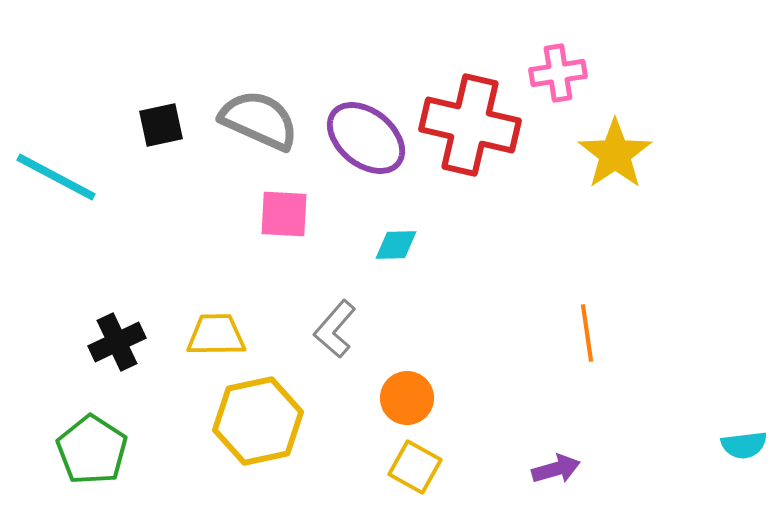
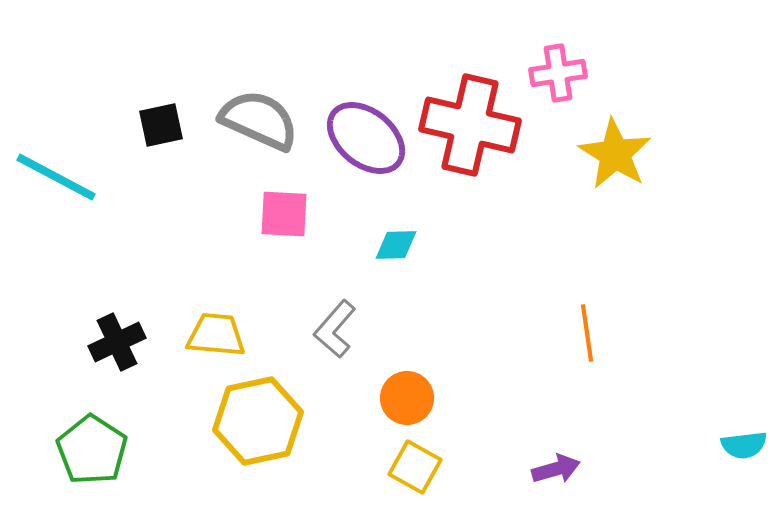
yellow star: rotated 6 degrees counterclockwise
yellow trapezoid: rotated 6 degrees clockwise
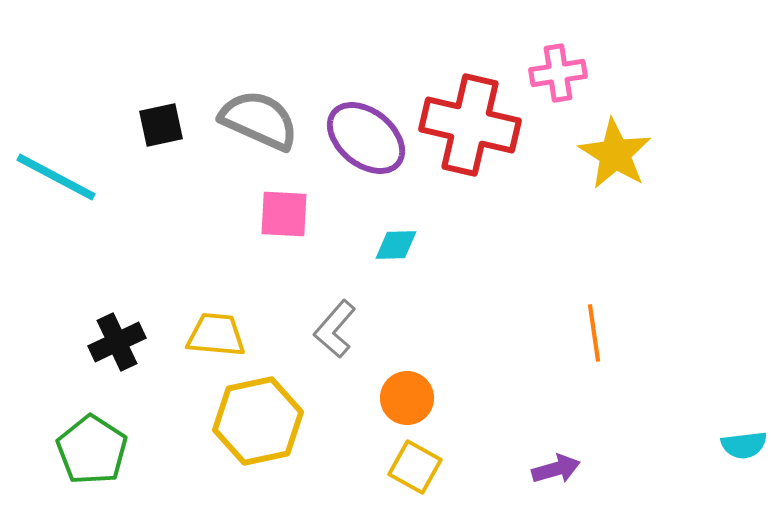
orange line: moved 7 px right
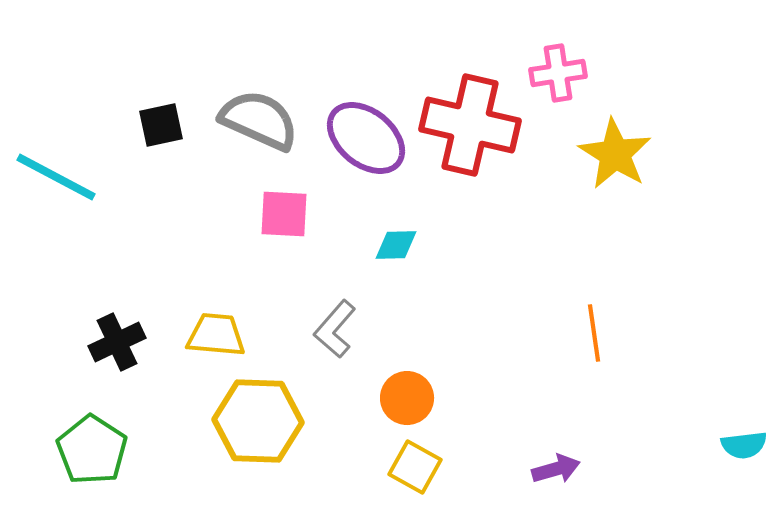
yellow hexagon: rotated 14 degrees clockwise
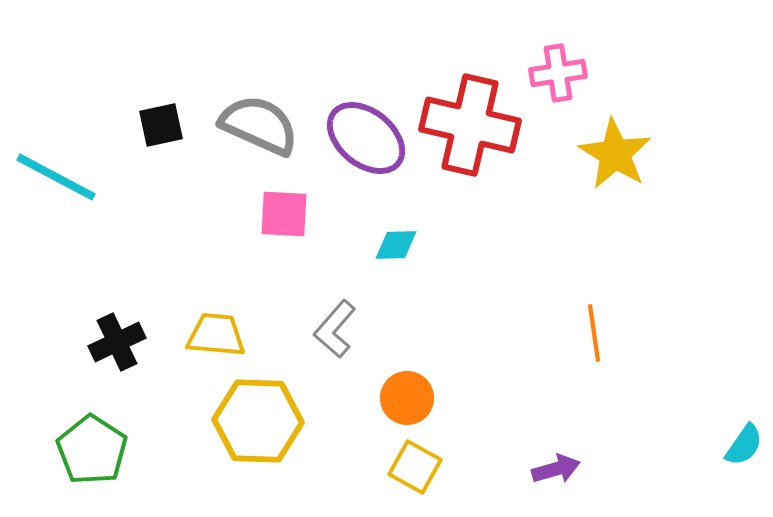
gray semicircle: moved 5 px down
cyan semicircle: rotated 48 degrees counterclockwise
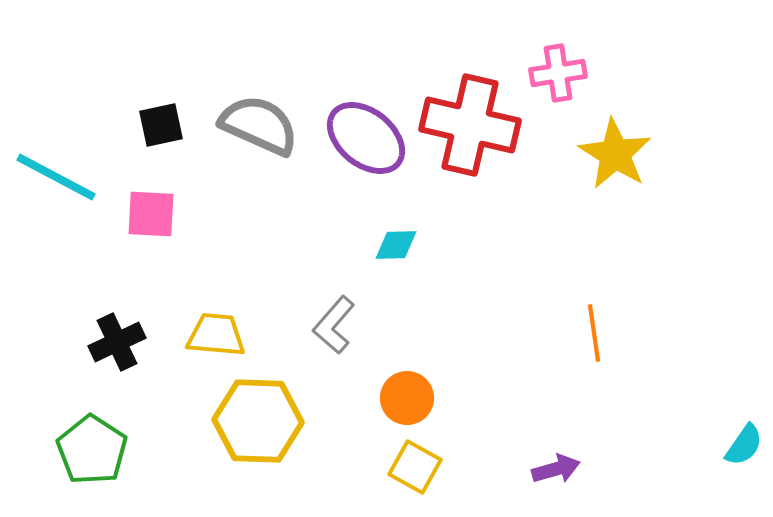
pink square: moved 133 px left
gray L-shape: moved 1 px left, 4 px up
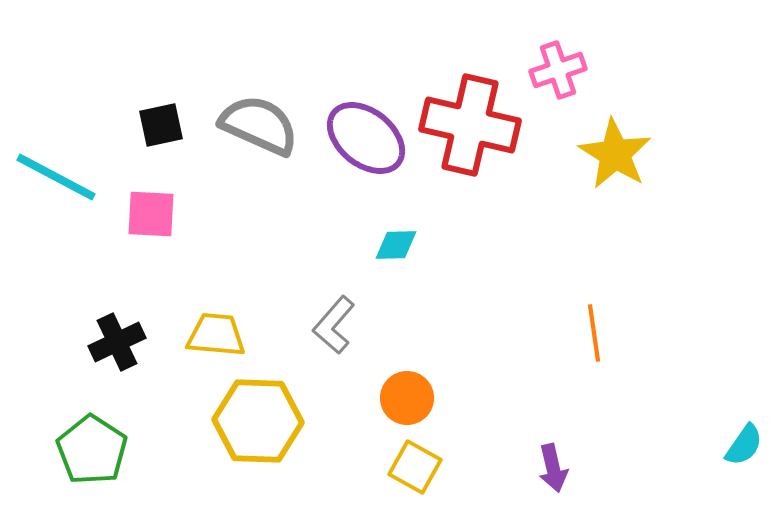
pink cross: moved 3 px up; rotated 10 degrees counterclockwise
purple arrow: moved 3 px left, 1 px up; rotated 93 degrees clockwise
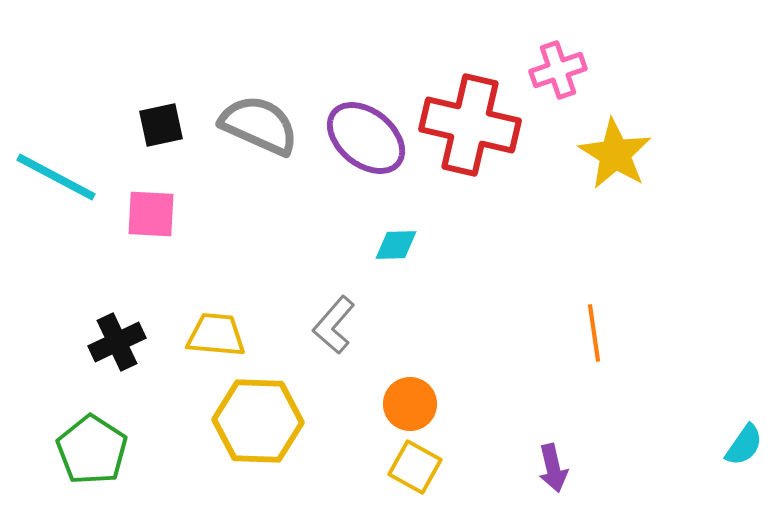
orange circle: moved 3 px right, 6 px down
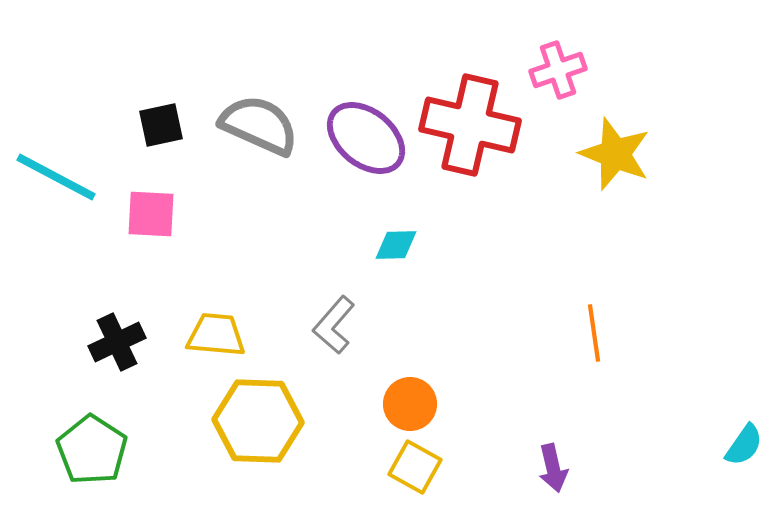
yellow star: rotated 10 degrees counterclockwise
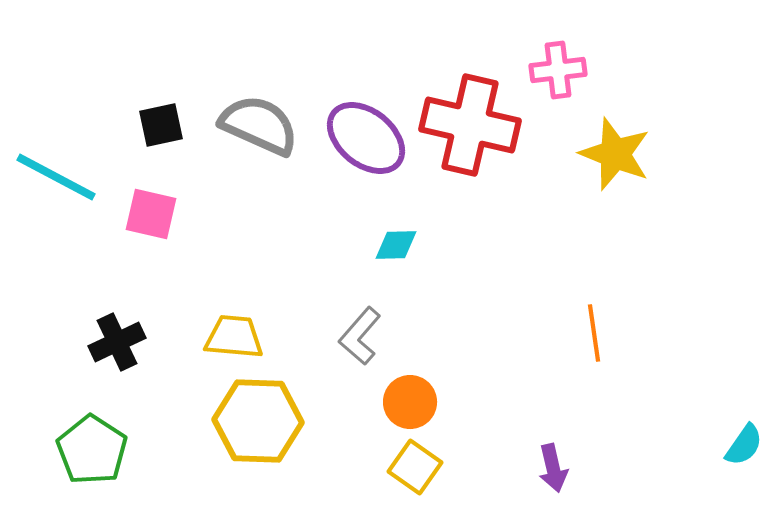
pink cross: rotated 12 degrees clockwise
pink square: rotated 10 degrees clockwise
gray L-shape: moved 26 px right, 11 px down
yellow trapezoid: moved 18 px right, 2 px down
orange circle: moved 2 px up
yellow square: rotated 6 degrees clockwise
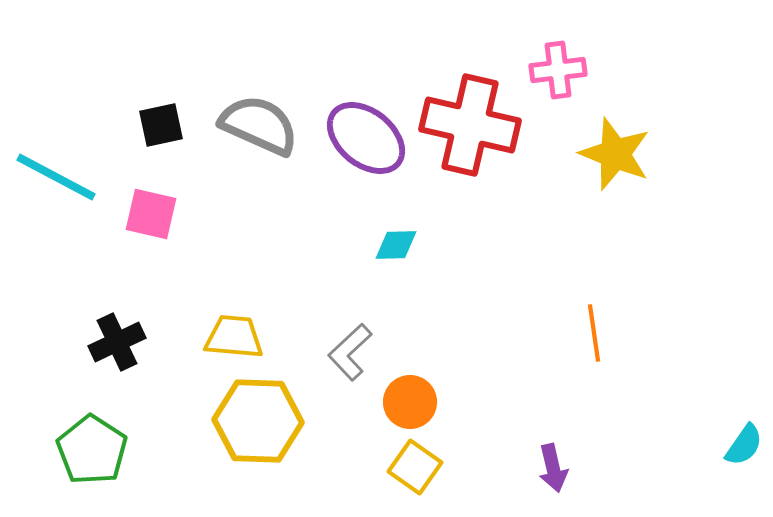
gray L-shape: moved 10 px left, 16 px down; rotated 6 degrees clockwise
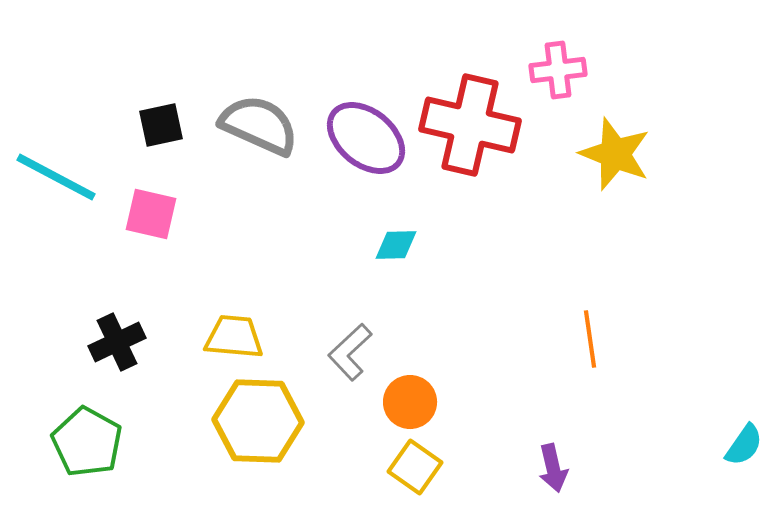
orange line: moved 4 px left, 6 px down
green pentagon: moved 5 px left, 8 px up; rotated 4 degrees counterclockwise
